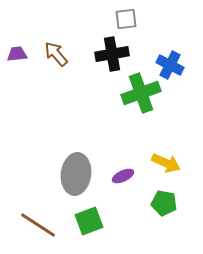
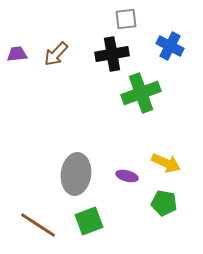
brown arrow: rotated 96 degrees counterclockwise
blue cross: moved 19 px up
purple ellipse: moved 4 px right; rotated 40 degrees clockwise
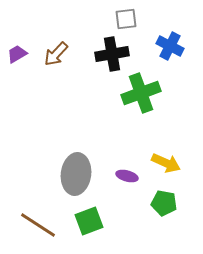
purple trapezoid: rotated 25 degrees counterclockwise
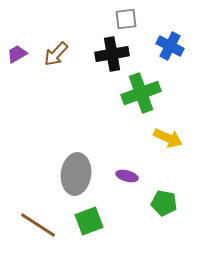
yellow arrow: moved 2 px right, 25 px up
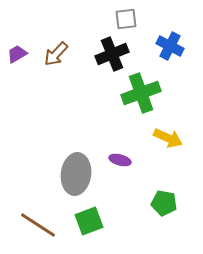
black cross: rotated 12 degrees counterclockwise
purple ellipse: moved 7 px left, 16 px up
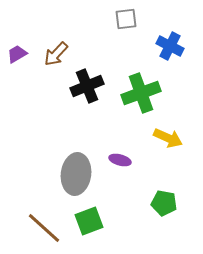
black cross: moved 25 px left, 32 px down
brown line: moved 6 px right, 3 px down; rotated 9 degrees clockwise
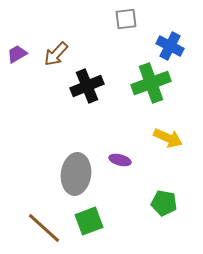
green cross: moved 10 px right, 10 px up
